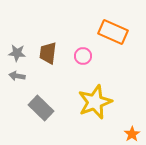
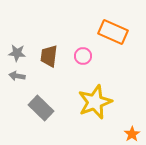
brown trapezoid: moved 1 px right, 3 px down
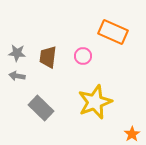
brown trapezoid: moved 1 px left, 1 px down
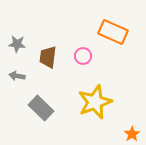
gray star: moved 9 px up
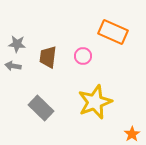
gray arrow: moved 4 px left, 10 px up
